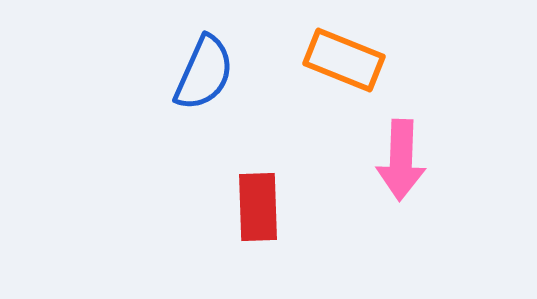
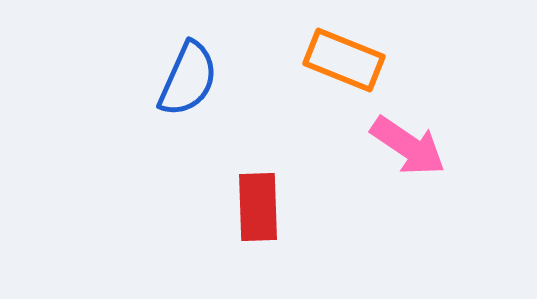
blue semicircle: moved 16 px left, 6 px down
pink arrow: moved 7 px right, 14 px up; rotated 58 degrees counterclockwise
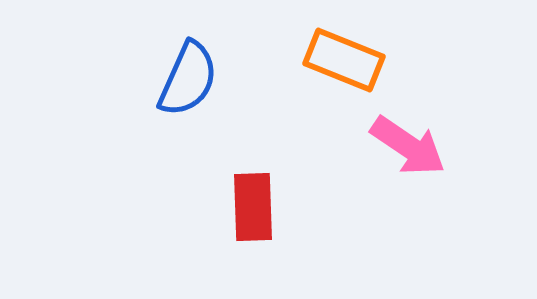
red rectangle: moved 5 px left
